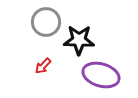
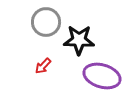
purple ellipse: moved 1 px right, 1 px down
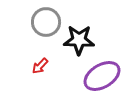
red arrow: moved 3 px left
purple ellipse: rotated 48 degrees counterclockwise
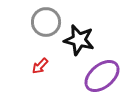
black star: rotated 12 degrees clockwise
purple ellipse: rotated 9 degrees counterclockwise
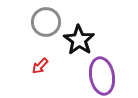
black star: rotated 20 degrees clockwise
purple ellipse: rotated 60 degrees counterclockwise
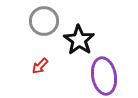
gray circle: moved 2 px left, 1 px up
purple ellipse: moved 2 px right
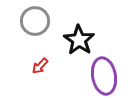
gray circle: moved 9 px left
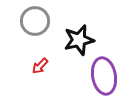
black star: rotated 24 degrees clockwise
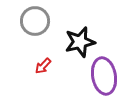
black star: moved 1 px right, 2 px down
red arrow: moved 3 px right
